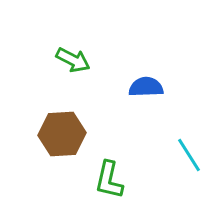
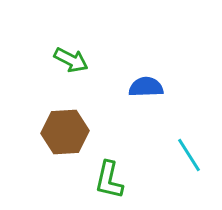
green arrow: moved 2 px left
brown hexagon: moved 3 px right, 2 px up
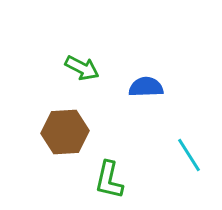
green arrow: moved 11 px right, 8 px down
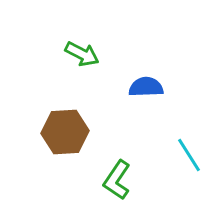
green arrow: moved 14 px up
green L-shape: moved 8 px right; rotated 21 degrees clockwise
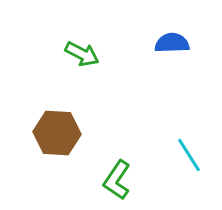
blue semicircle: moved 26 px right, 44 px up
brown hexagon: moved 8 px left, 1 px down; rotated 6 degrees clockwise
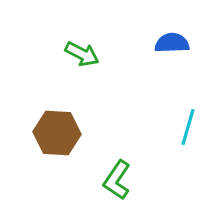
cyan line: moved 1 px left, 28 px up; rotated 48 degrees clockwise
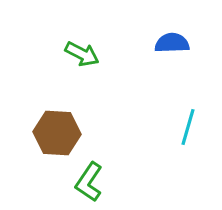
green L-shape: moved 28 px left, 2 px down
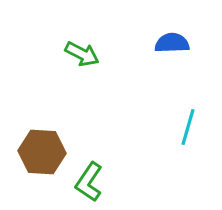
brown hexagon: moved 15 px left, 19 px down
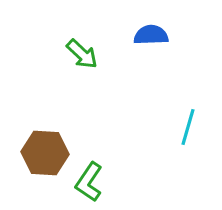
blue semicircle: moved 21 px left, 8 px up
green arrow: rotated 16 degrees clockwise
brown hexagon: moved 3 px right, 1 px down
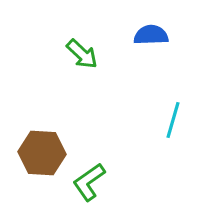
cyan line: moved 15 px left, 7 px up
brown hexagon: moved 3 px left
green L-shape: rotated 21 degrees clockwise
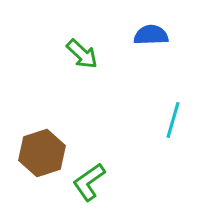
brown hexagon: rotated 21 degrees counterclockwise
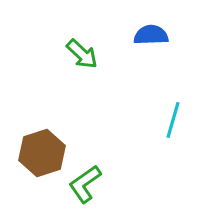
green L-shape: moved 4 px left, 2 px down
